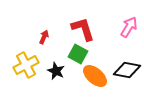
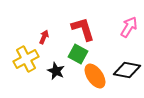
yellow cross: moved 6 px up
orange ellipse: rotated 15 degrees clockwise
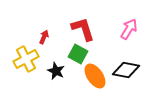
pink arrow: moved 2 px down
black diamond: moved 1 px left
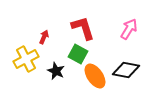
red L-shape: moved 1 px up
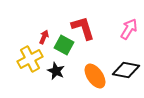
green square: moved 14 px left, 9 px up
yellow cross: moved 4 px right
